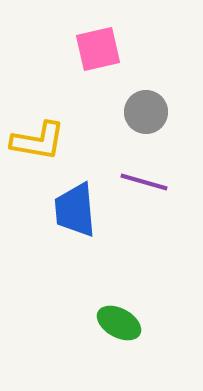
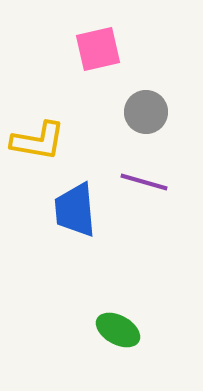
green ellipse: moved 1 px left, 7 px down
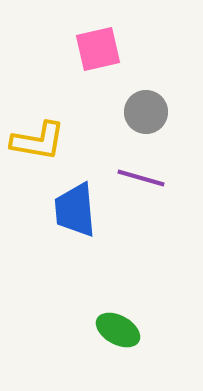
purple line: moved 3 px left, 4 px up
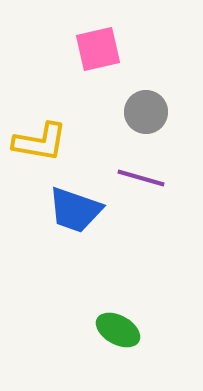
yellow L-shape: moved 2 px right, 1 px down
blue trapezoid: rotated 66 degrees counterclockwise
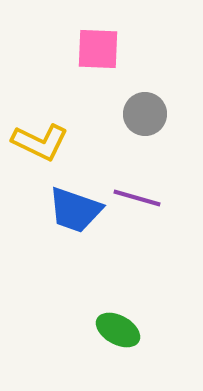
pink square: rotated 15 degrees clockwise
gray circle: moved 1 px left, 2 px down
yellow L-shape: rotated 16 degrees clockwise
purple line: moved 4 px left, 20 px down
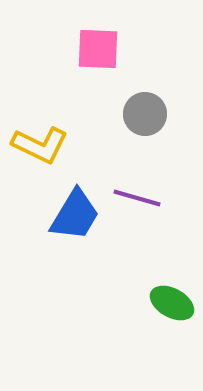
yellow L-shape: moved 3 px down
blue trapezoid: moved 5 px down; rotated 78 degrees counterclockwise
green ellipse: moved 54 px right, 27 px up
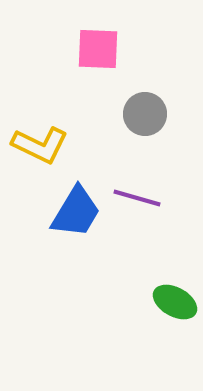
blue trapezoid: moved 1 px right, 3 px up
green ellipse: moved 3 px right, 1 px up
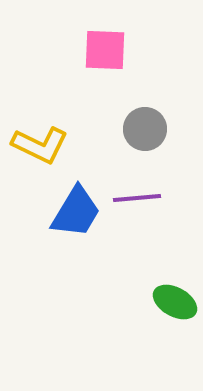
pink square: moved 7 px right, 1 px down
gray circle: moved 15 px down
purple line: rotated 21 degrees counterclockwise
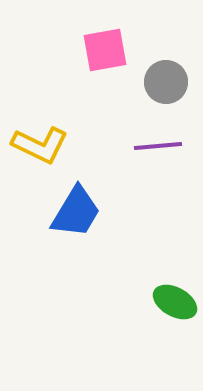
pink square: rotated 12 degrees counterclockwise
gray circle: moved 21 px right, 47 px up
purple line: moved 21 px right, 52 px up
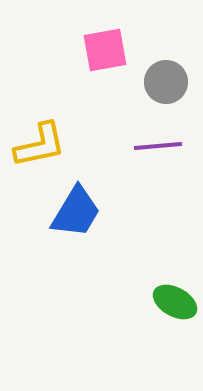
yellow L-shape: rotated 38 degrees counterclockwise
